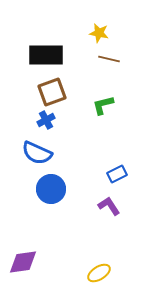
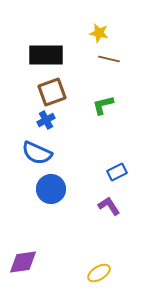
blue rectangle: moved 2 px up
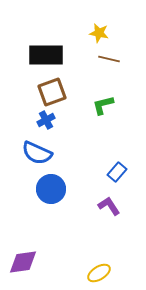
blue rectangle: rotated 24 degrees counterclockwise
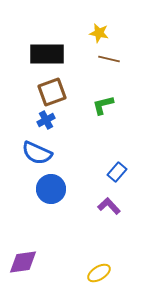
black rectangle: moved 1 px right, 1 px up
purple L-shape: rotated 10 degrees counterclockwise
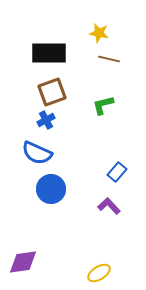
black rectangle: moved 2 px right, 1 px up
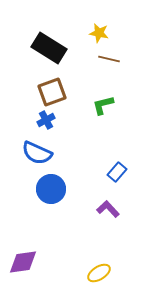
black rectangle: moved 5 px up; rotated 32 degrees clockwise
purple L-shape: moved 1 px left, 3 px down
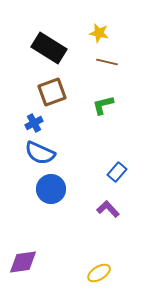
brown line: moved 2 px left, 3 px down
blue cross: moved 12 px left, 3 px down
blue semicircle: moved 3 px right
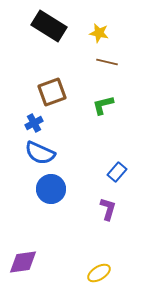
black rectangle: moved 22 px up
purple L-shape: rotated 60 degrees clockwise
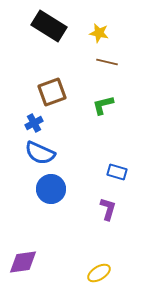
blue rectangle: rotated 66 degrees clockwise
